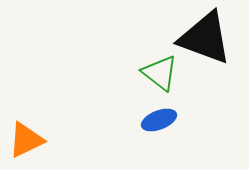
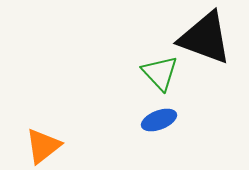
green triangle: rotated 9 degrees clockwise
orange triangle: moved 17 px right, 6 px down; rotated 12 degrees counterclockwise
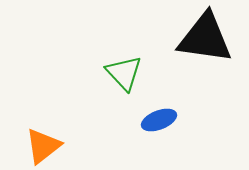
black triangle: rotated 12 degrees counterclockwise
green triangle: moved 36 px left
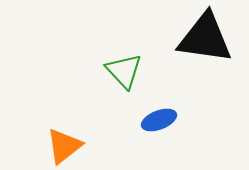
green triangle: moved 2 px up
orange triangle: moved 21 px right
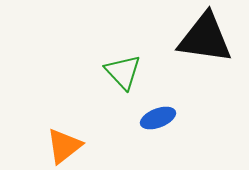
green triangle: moved 1 px left, 1 px down
blue ellipse: moved 1 px left, 2 px up
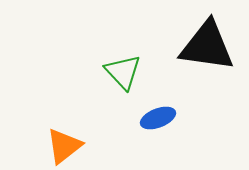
black triangle: moved 2 px right, 8 px down
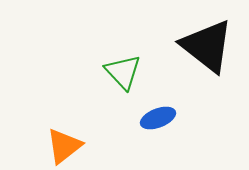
black triangle: rotated 30 degrees clockwise
